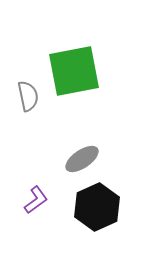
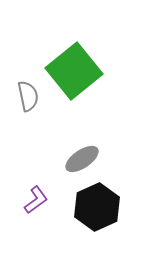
green square: rotated 28 degrees counterclockwise
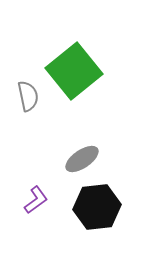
black hexagon: rotated 18 degrees clockwise
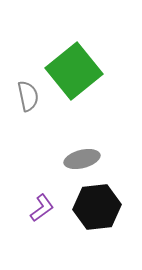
gray ellipse: rotated 20 degrees clockwise
purple L-shape: moved 6 px right, 8 px down
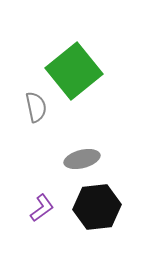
gray semicircle: moved 8 px right, 11 px down
